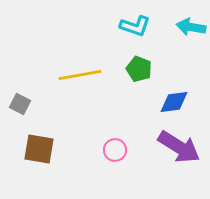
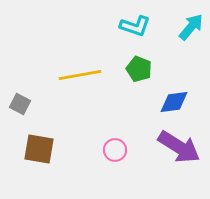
cyan arrow: rotated 120 degrees clockwise
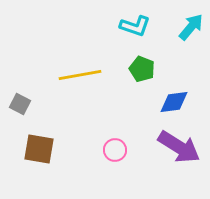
green pentagon: moved 3 px right
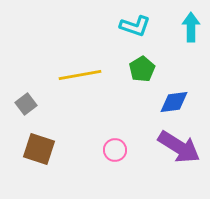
cyan arrow: rotated 40 degrees counterclockwise
green pentagon: rotated 20 degrees clockwise
gray square: moved 6 px right; rotated 25 degrees clockwise
brown square: rotated 8 degrees clockwise
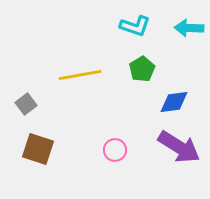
cyan arrow: moved 2 px left, 1 px down; rotated 88 degrees counterclockwise
brown square: moved 1 px left
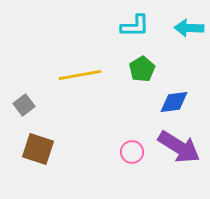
cyan L-shape: rotated 20 degrees counterclockwise
gray square: moved 2 px left, 1 px down
pink circle: moved 17 px right, 2 px down
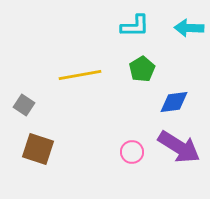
gray square: rotated 20 degrees counterclockwise
